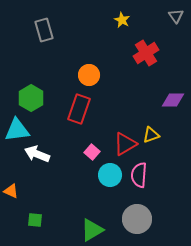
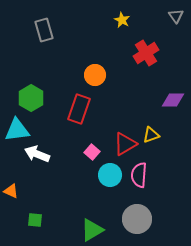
orange circle: moved 6 px right
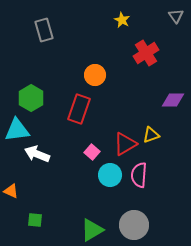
gray circle: moved 3 px left, 6 px down
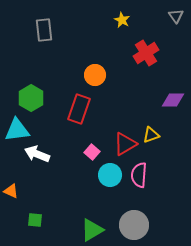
gray rectangle: rotated 10 degrees clockwise
